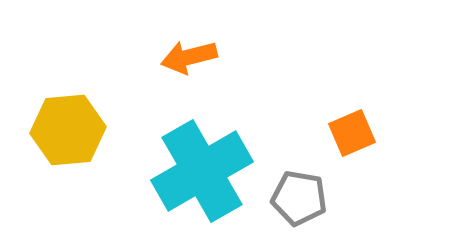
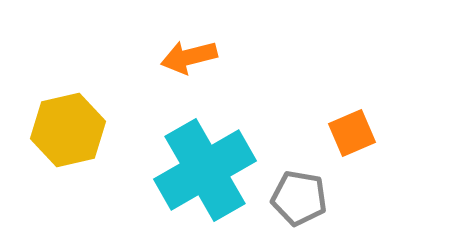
yellow hexagon: rotated 8 degrees counterclockwise
cyan cross: moved 3 px right, 1 px up
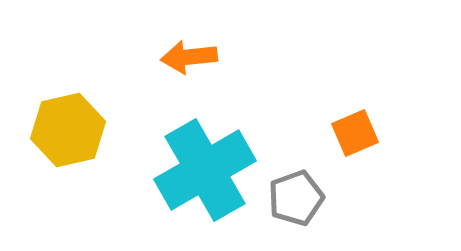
orange arrow: rotated 8 degrees clockwise
orange square: moved 3 px right
gray pentagon: moved 3 px left; rotated 30 degrees counterclockwise
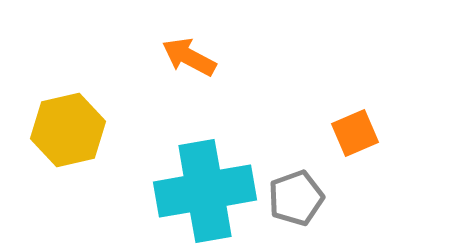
orange arrow: rotated 34 degrees clockwise
cyan cross: moved 21 px down; rotated 20 degrees clockwise
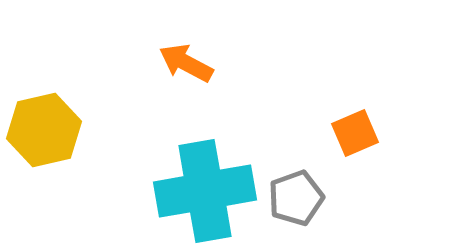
orange arrow: moved 3 px left, 6 px down
yellow hexagon: moved 24 px left
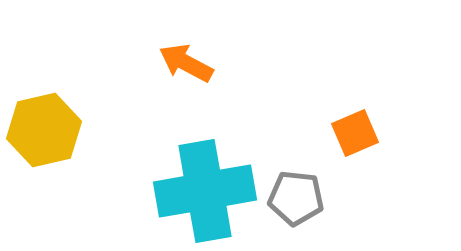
gray pentagon: rotated 26 degrees clockwise
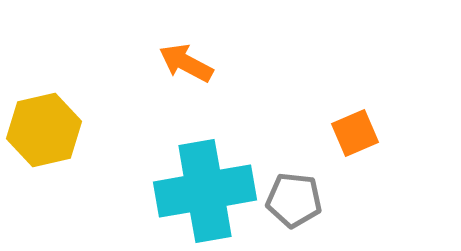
gray pentagon: moved 2 px left, 2 px down
